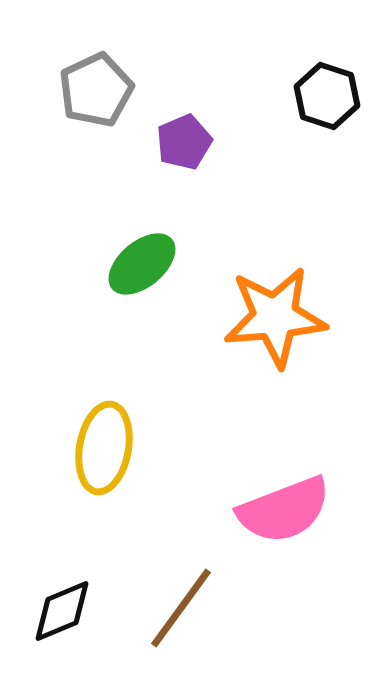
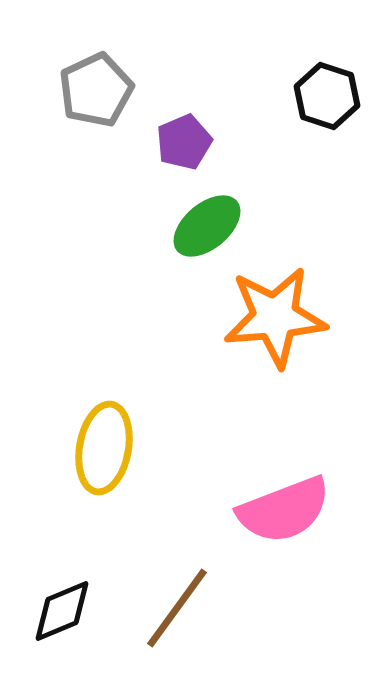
green ellipse: moved 65 px right, 38 px up
brown line: moved 4 px left
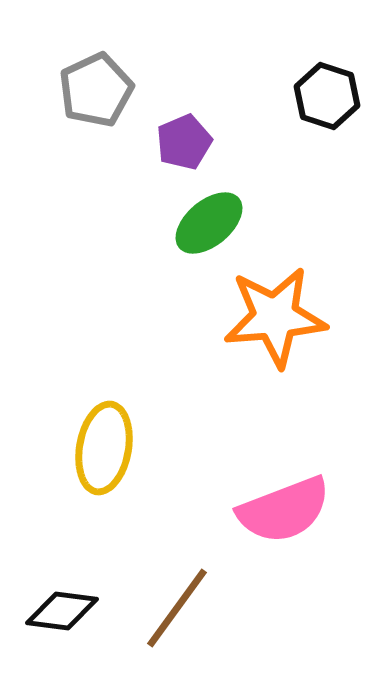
green ellipse: moved 2 px right, 3 px up
black diamond: rotated 30 degrees clockwise
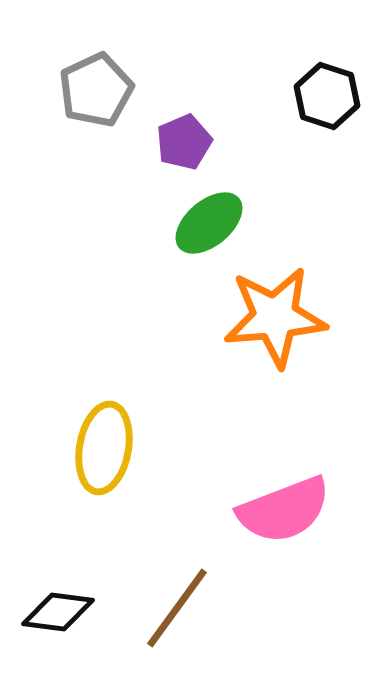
black diamond: moved 4 px left, 1 px down
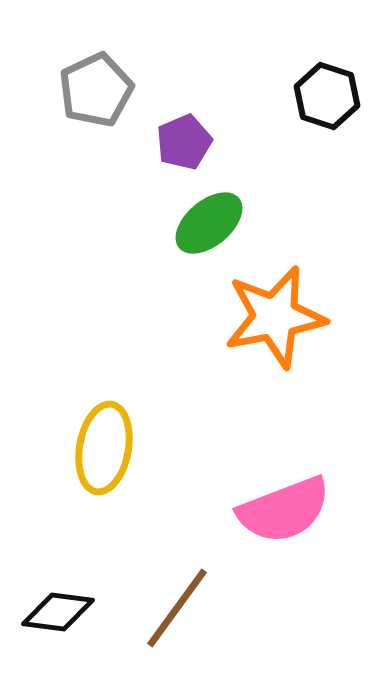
orange star: rotated 6 degrees counterclockwise
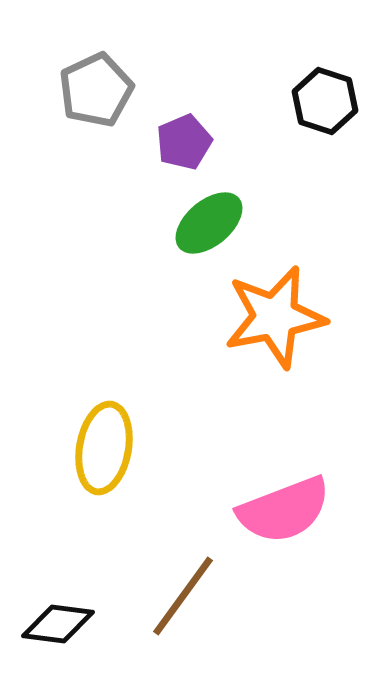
black hexagon: moved 2 px left, 5 px down
brown line: moved 6 px right, 12 px up
black diamond: moved 12 px down
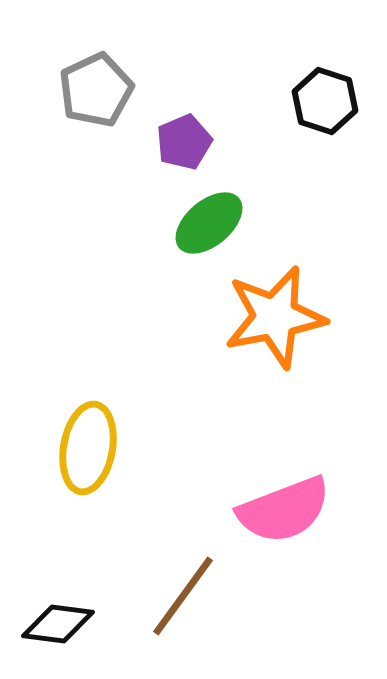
yellow ellipse: moved 16 px left
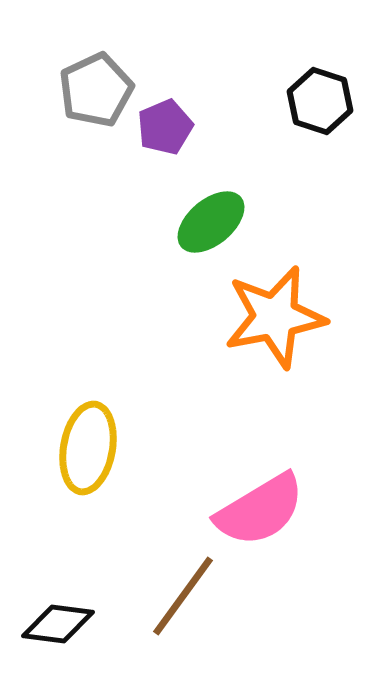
black hexagon: moved 5 px left
purple pentagon: moved 19 px left, 15 px up
green ellipse: moved 2 px right, 1 px up
pink semicircle: moved 24 px left; rotated 10 degrees counterclockwise
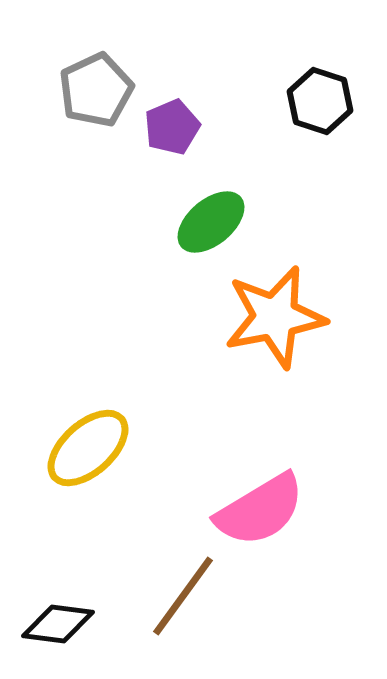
purple pentagon: moved 7 px right
yellow ellipse: rotated 38 degrees clockwise
